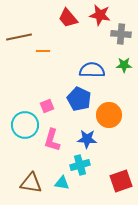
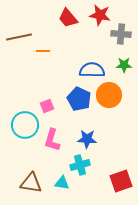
orange circle: moved 20 px up
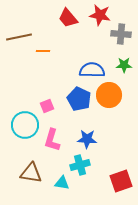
brown triangle: moved 10 px up
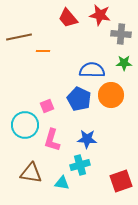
green star: moved 2 px up
orange circle: moved 2 px right
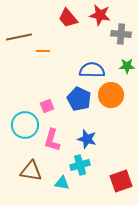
green star: moved 3 px right, 3 px down
blue star: rotated 12 degrees clockwise
brown triangle: moved 2 px up
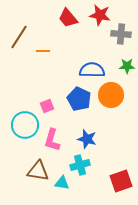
brown line: rotated 45 degrees counterclockwise
brown triangle: moved 7 px right
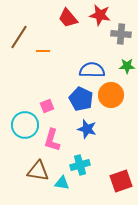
blue pentagon: moved 2 px right
blue star: moved 10 px up
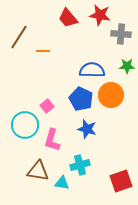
pink square: rotated 16 degrees counterclockwise
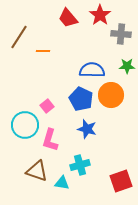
red star: rotated 25 degrees clockwise
pink L-shape: moved 2 px left
brown triangle: moved 1 px left; rotated 10 degrees clockwise
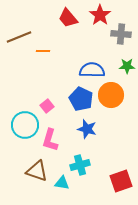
brown line: rotated 35 degrees clockwise
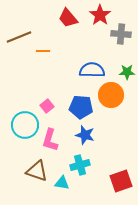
green star: moved 6 px down
blue pentagon: moved 8 px down; rotated 20 degrees counterclockwise
blue star: moved 2 px left, 6 px down
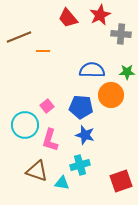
red star: rotated 10 degrees clockwise
